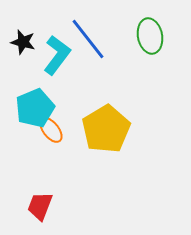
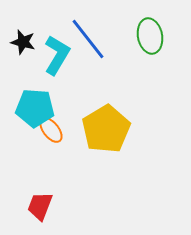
cyan L-shape: rotated 6 degrees counterclockwise
cyan pentagon: rotated 27 degrees clockwise
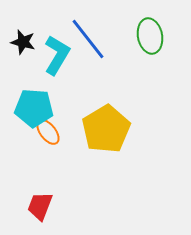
cyan pentagon: moved 1 px left
orange ellipse: moved 3 px left, 2 px down
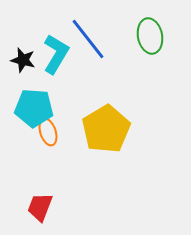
black star: moved 18 px down
cyan L-shape: moved 1 px left, 1 px up
orange ellipse: rotated 20 degrees clockwise
red trapezoid: moved 1 px down
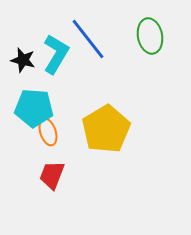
red trapezoid: moved 12 px right, 32 px up
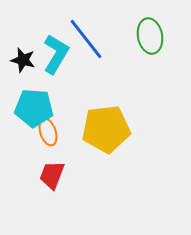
blue line: moved 2 px left
yellow pentagon: rotated 24 degrees clockwise
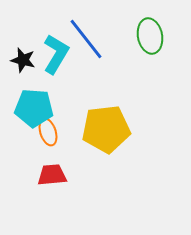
red trapezoid: rotated 64 degrees clockwise
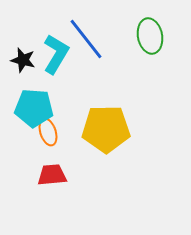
yellow pentagon: rotated 6 degrees clockwise
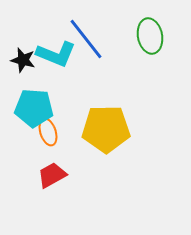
cyan L-shape: rotated 81 degrees clockwise
red trapezoid: rotated 24 degrees counterclockwise
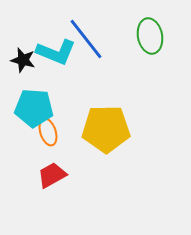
cyan L-shape: moved 2 px up
